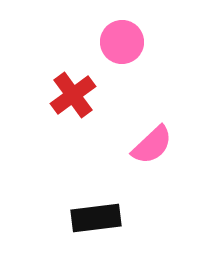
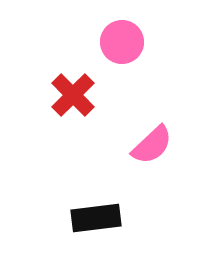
red cross: rotated 9 degrees counterclockwise
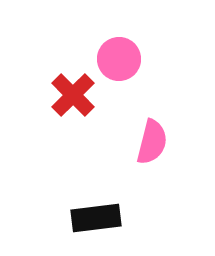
pink circle: moved 3 px left, 17 px down
pink semicircle: moved 3 px up; rotated 33 degrees counterclockwise
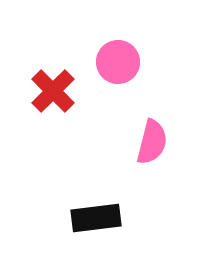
pink circle: moved 1 px left, 3 px down
red cross: moved 20 px left, 4 px up
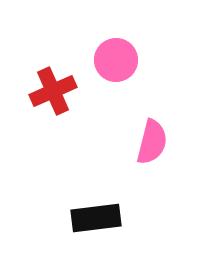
pink circle: moved 2 px left, 2 px up
red cross: rotated 21 degrees clockwise
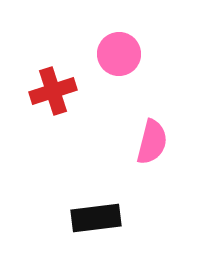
pink circle: moved 3 px right, 6 px up
red cross: rotated 6 degrees clockwise
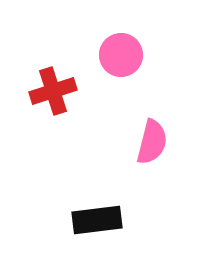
pink circle: moved 2 px right, 1 px down
black rectangle: moved 1 px right, 2 px down
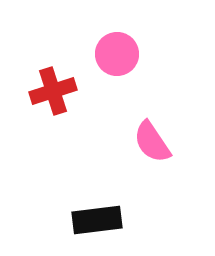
pink circle: moved 4 px left, 1 px up
pink semicircle: rotated 132 degrees clockwise
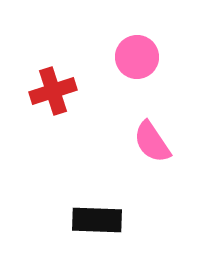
pink circle: moved 20 px right, 3 px down
black rectangle: rotated 9 degrees clockwise
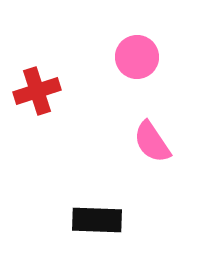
red cross: moved 16 px left
